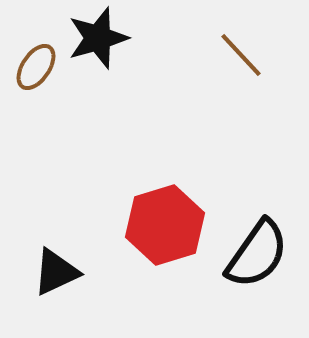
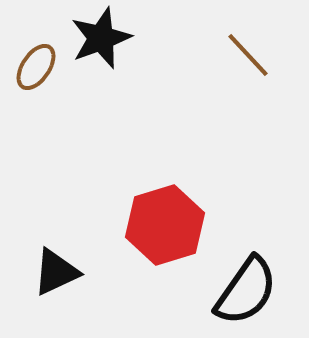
black star: moved 3 px right; rotated 4 degrees counterclockwise
brown line: moved 7 px right
black semicircle: moved 11 px left, 37 px down
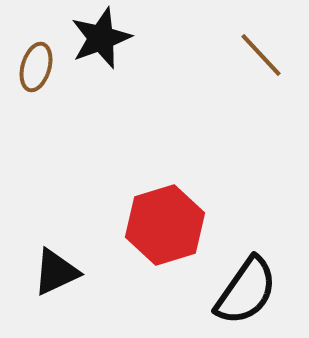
brown line: moved 13 px right
brown ellipse: rotated 18 degrees counterclockwise
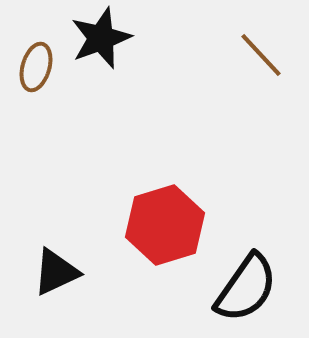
black semicircle: moved 3 px up
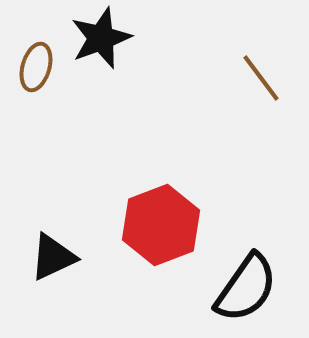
brown line: moved 23 px down; rotated 6 degrees clockwise
red hexagon: moved 4 px left; rotated 4 degrees counterclockwise
black triangle: moved 3 px left, 15 px up
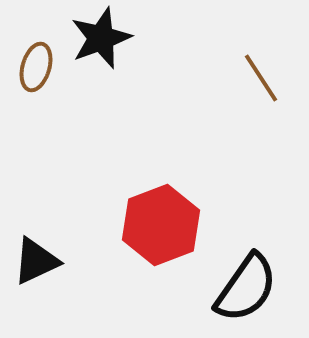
brown line: rotated 4 degrees clockwise
black triangle: moved 17 px left, 4 px down
